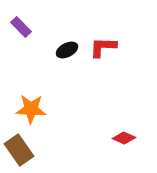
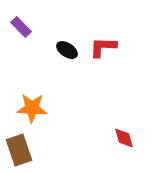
black ellipse: rotated 60 degrees clockwise
orange star: moved 1 px right, 1 px up
red diamond: rotated 50 degrees clockwise
brown rectangle: rotated 16 degrees clockwise
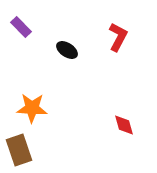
red L-shape: moved 15 px right, 10 px up; rotated 116 degrees clockwise
red diamond: moved 13 px up
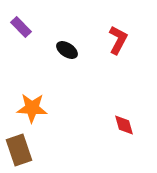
red L-shape: moved 3 px down
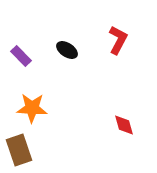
purple rectangle: moved 29 px down
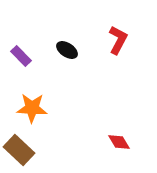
red diamond: moved 5 px left, 17 px down; rotated 15 degrees counterclockwise
brown rectangle: rotated 28 degrees counterclockwise
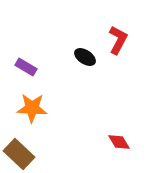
black ellipse: moved 18 px right, 7 px down
purple rectangle: moved 5 px right, 11 px down; rotated 15 degrees counterclockwise
brown rectangle: moved 4 px down
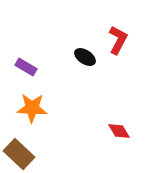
red diamond: moved 11 px up
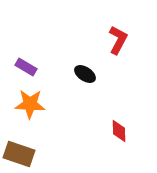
black ellipse: moved 17 px down
orange star: moved 2 px left, 4 px up
red diamond: rotated 30 degrees clockwise
brown rectangle: rotated 24 degrees counterclockwise
